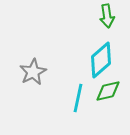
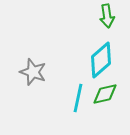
gray star: rotated 24 degrees counterclockwise
green diamond: moved 3 px left, 3 px down
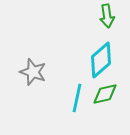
cyan line: moved 1 px left
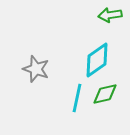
green arrow: moved 3 px right, 1 px up; rotated 90 degrees clockwise
cyan diamond: moved 4 px left; rotated 6 degrees clockwise
gray star: moved 3 px right, 3 px up
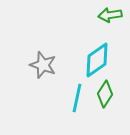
gray star: moved 7 px right, 4 px up
green diamond: rotated 44 degrees counterclockwise
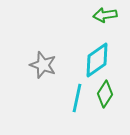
green arrow: moved 5 px left
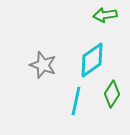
cyan diamond: moved 5 px left
green diamond: moved 7 px right
cyan line: moved 1 px left, 3 px down
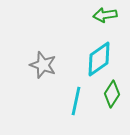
cyan diamond: moved 7 px right, 1 px up
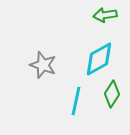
cyan diamond: rotated 6 degrees clockwise
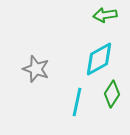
gray star: moved 7 px left, 4 px down
cyan line: moved 1 px right, 1 px down
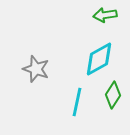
green diamond: moved 1 px right, 1 px down
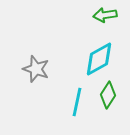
green diamond: moved 5 px left
